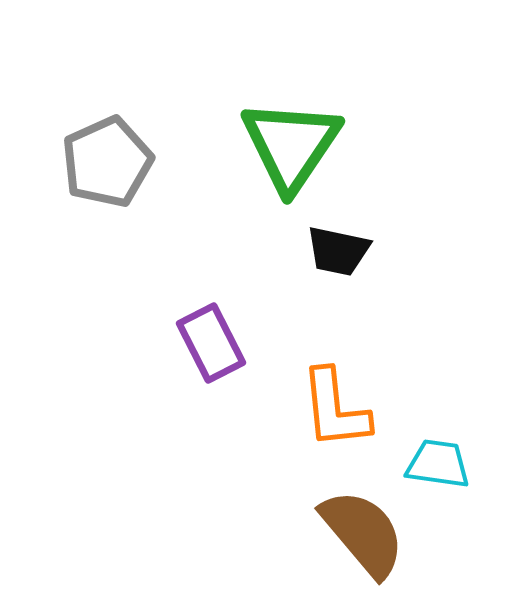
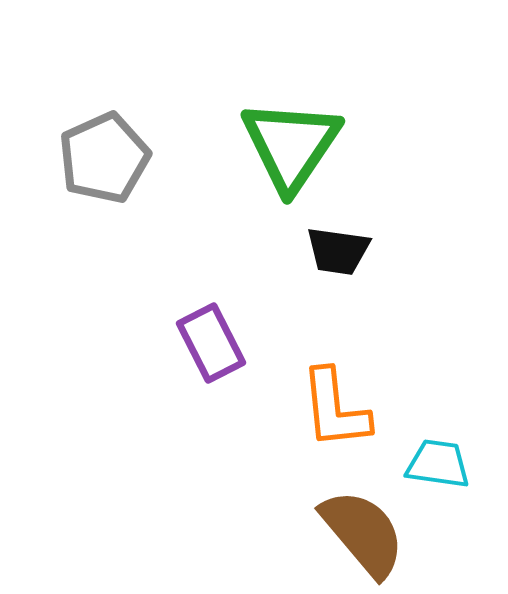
gray pentagon: moved 3 px left, 4 px up
black trapezoid: rotated 4 degrees counterclockwise
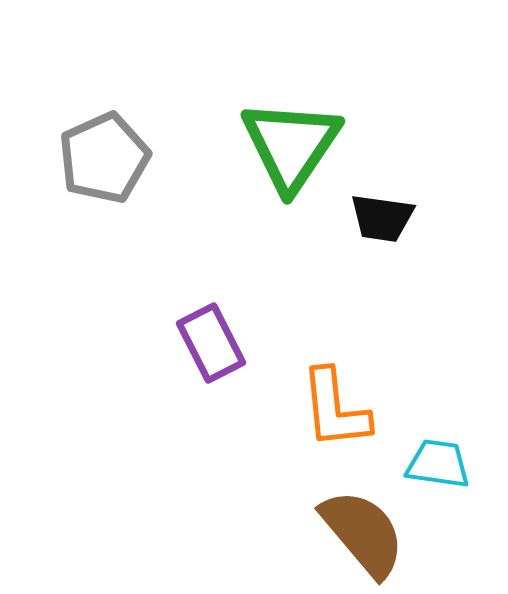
black trapezoid: moved 44 px right, 33 px up
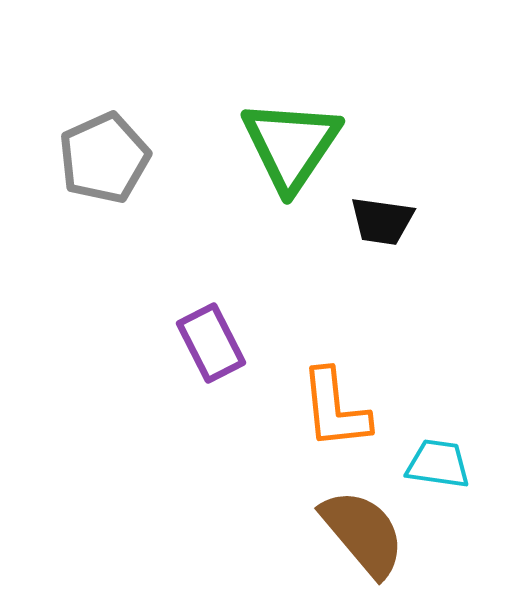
black trapezoid: moved 3 px down
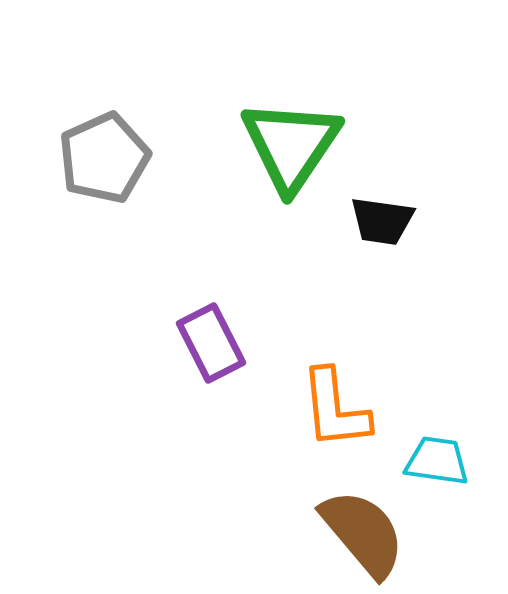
cyan trapezoid: moved 1 px left, 3 px up
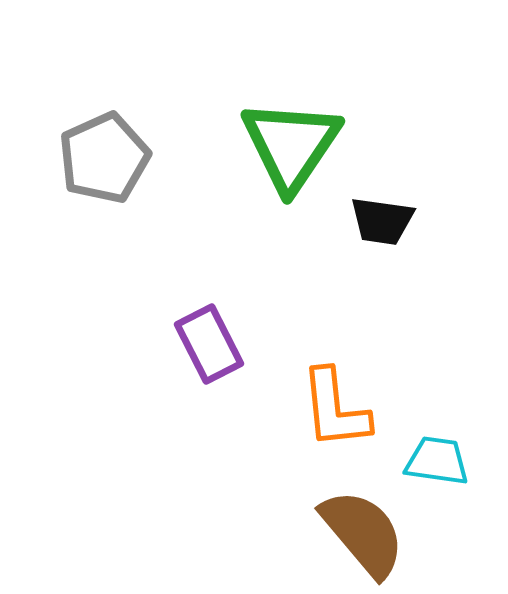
purple rectangle: moved 2 px left, 1 px down
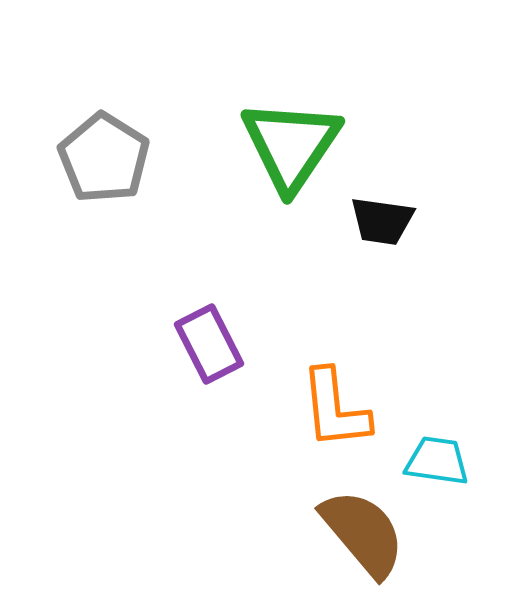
gray pentagon: rotated 16 degrees counterclockwise
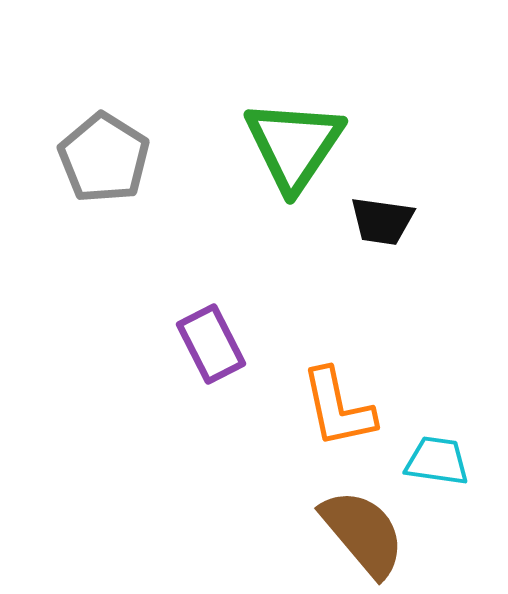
green triangle: moved 3 px right
purple rectangle: moved 2 px right
orange L-shape: moved 3 px right, 1 px up; rotated 6 degrees counterclockwise
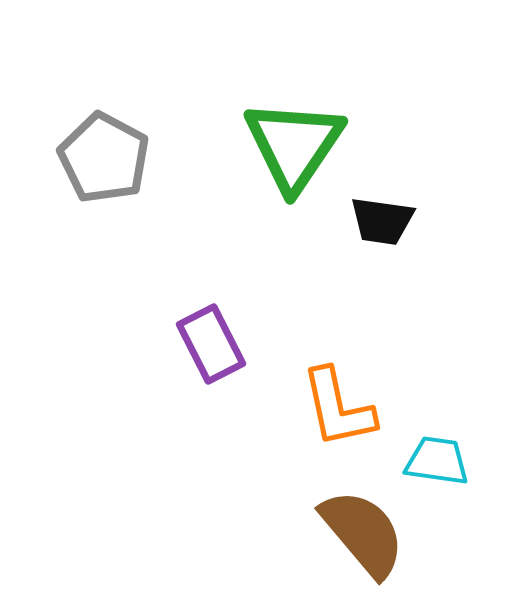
gray pentagon: rotated 4 degrees counterclockwise
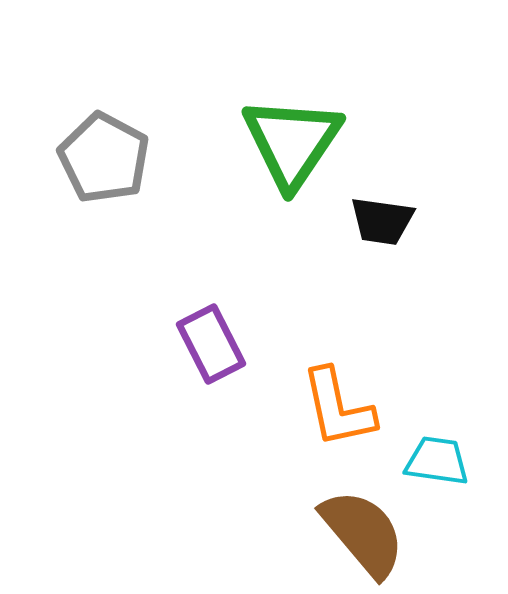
green triangle: moved 2 px left, 3 px up
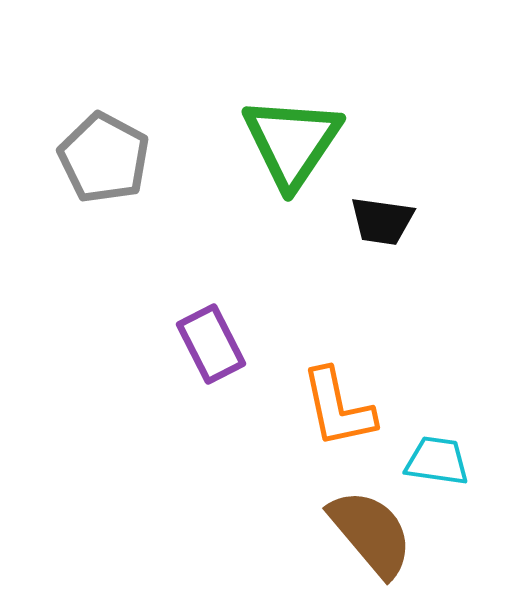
brown semicircle: moved 8 px right
